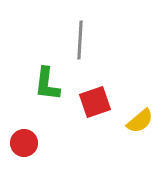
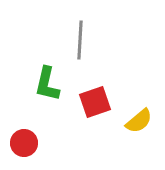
green L-shape: rotated 6 degrees clockwise
yellow semicircle: moved 1 px left
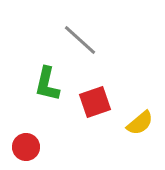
gray line: rotated 51 degrees counterclockwise
yellow semicircle: moved 1 px right, 2 px down
red circle: moved 2 px right, 4 px down
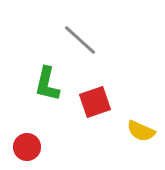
yellow semicircle: moved 1 px right, 8 px down; rotated 64 degrees clockwise
red circle: moved 1 px right
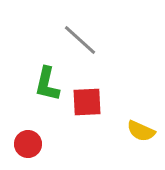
red square: moved 8 px left; rotated 16 degrees clockwise
red circle: moved 1 px right, 3 px up
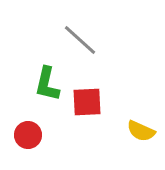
red circle: moved 9 px up
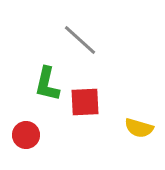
red square: moved 2 px left
yellow semicircle: moved 2 px left, 3 px up; rotated 8 degrees counterclockwise
red circle: moved 2 px left
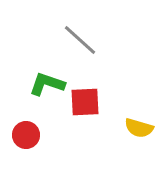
green L-shape: rotated 96 degrees clockwise
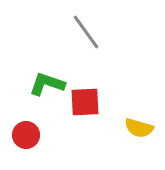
gray line: moved 6 px right, 8 px up; rotated 12 degrees clockwise
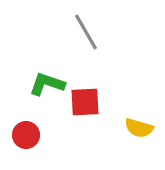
gray line: rotated 6 degrees clockwise
